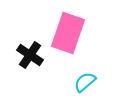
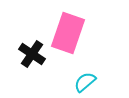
black cross: moved 2 px right, 1 px up
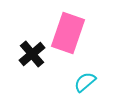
black cross: rotated 16 degrees clockwise
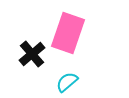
cyan semicircle: moved 18 px left
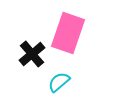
cyan semicircle: moved 8 px left
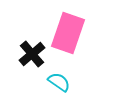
cyan semicircle: rotated 75 degrees clockwise
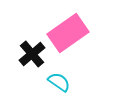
pink rectangle: rotated 36 degrees clockwise
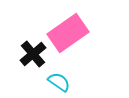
black cross: moved 1 px right
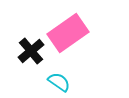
black cross: moved 2 px left, 3 px up
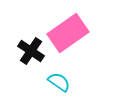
black cross: rotated 16 degrees counterclockwise
